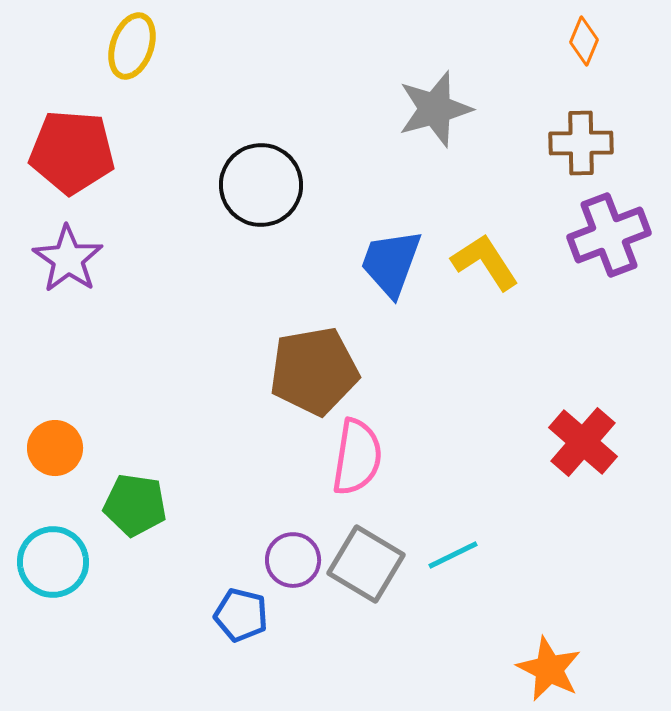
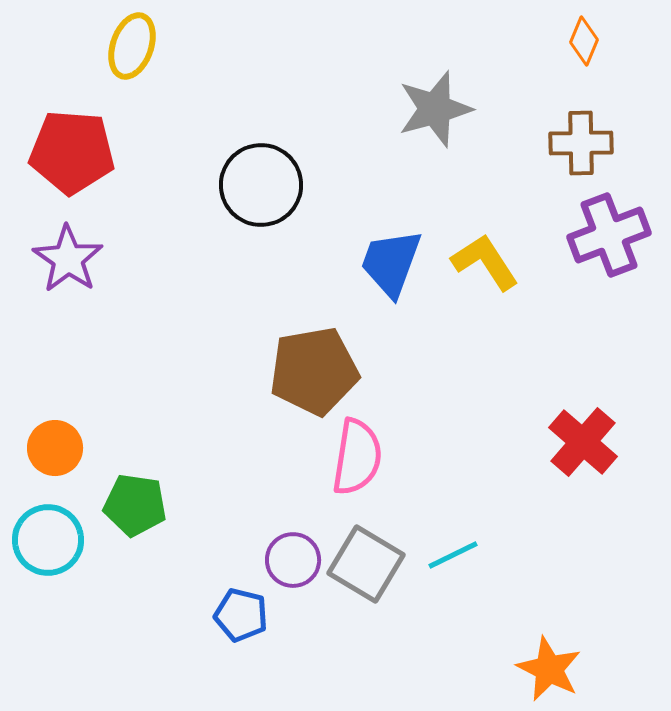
cyan circle: moved 5 px left, 22 px up
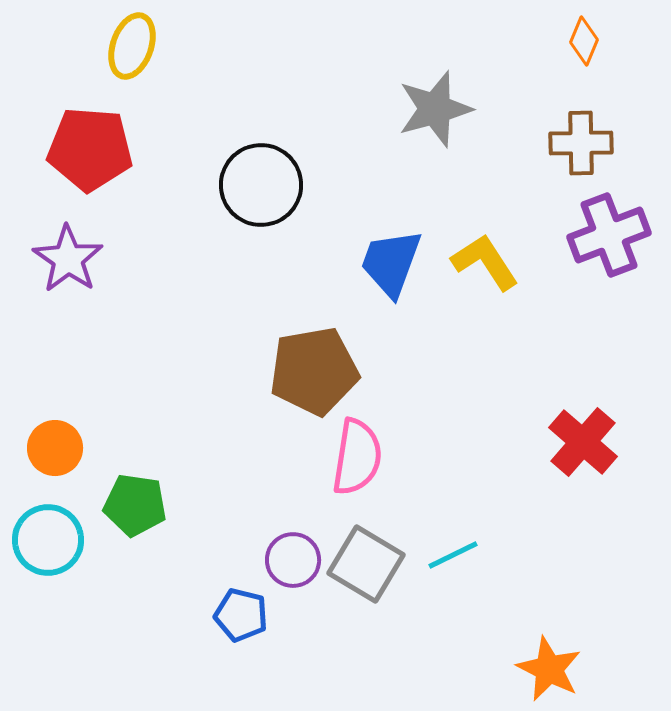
red pentagon: moved 18 px right, 3 px up
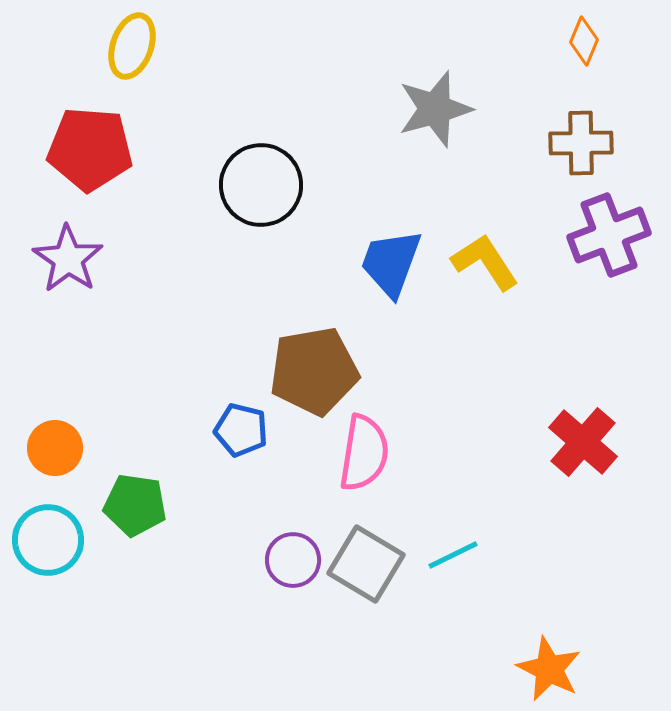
pink semicircle: moved 7 px right, 4 px up
blue pentagon: moved 185 px up
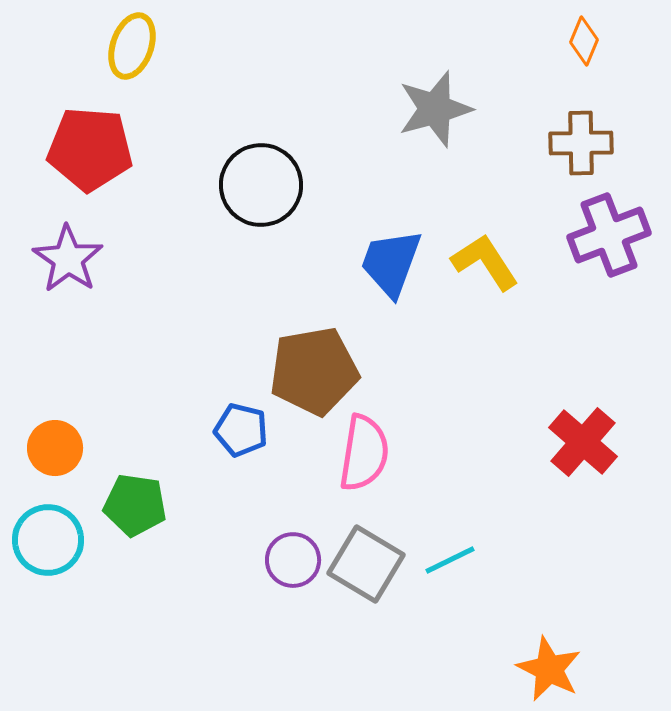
cyan line: moved 3 px left, 5 px down
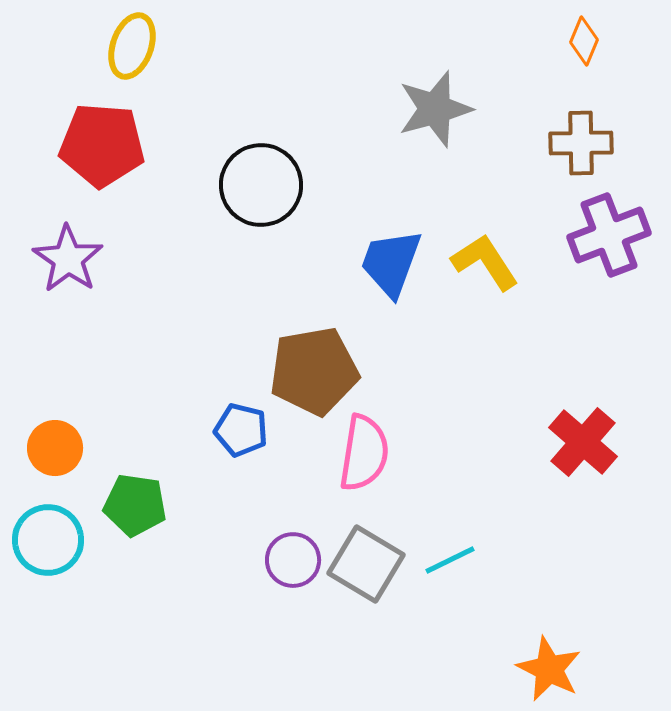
red pentagon: moved 12 px right, 4 px up
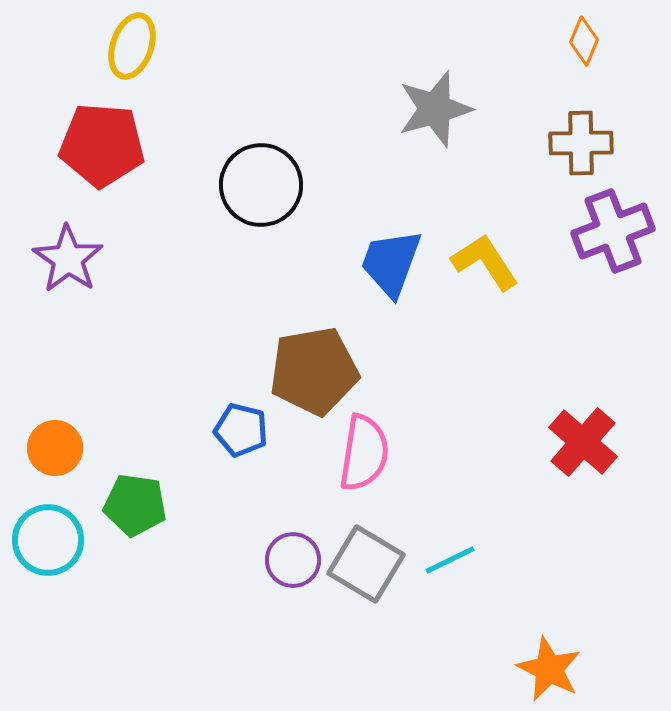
purple cross: moved 4 px right, 4 px up
